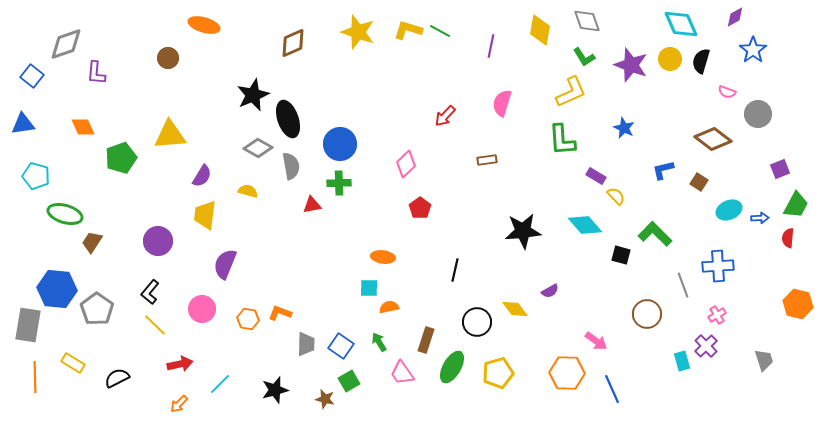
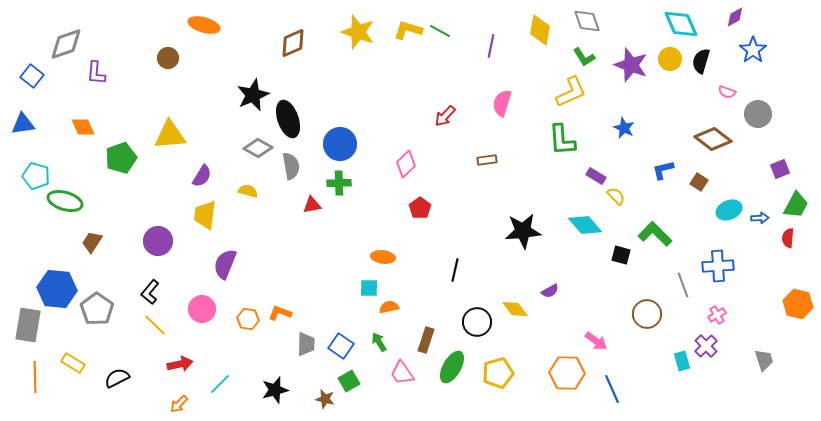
green ellipse at (65, 214): moved 13 px up
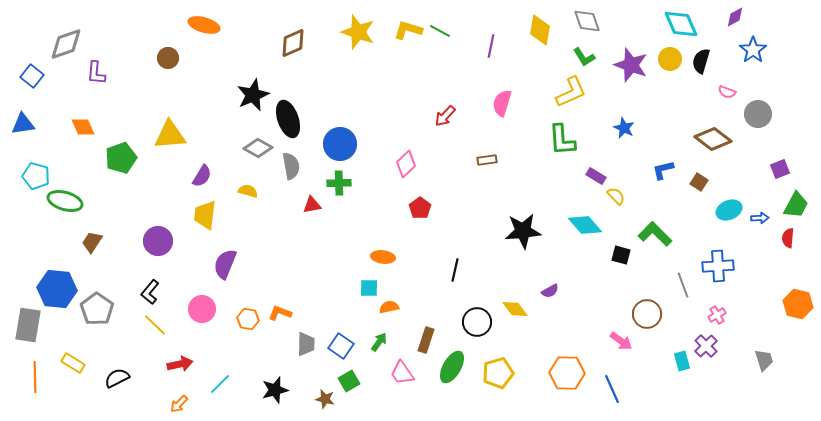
pink arrow at (596, 341): moved 25 px right
green arrow at (379, 342): rotated 66 degrees clockwise
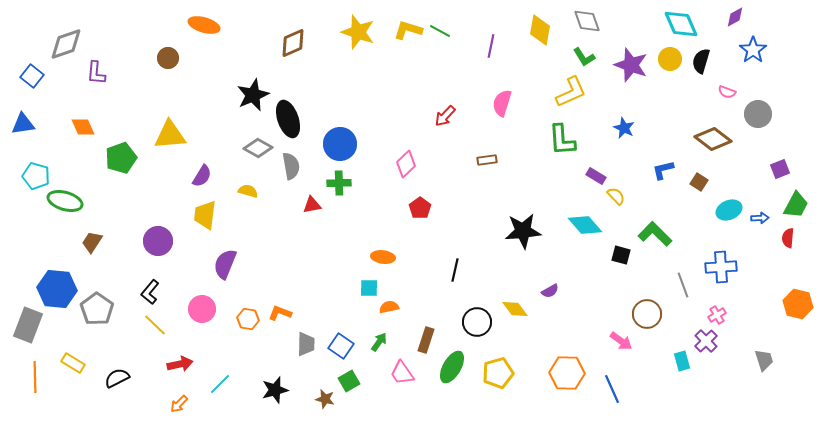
blue cross at (718, 266): moved 3 px right, 1 px down
gray rectangle at (28, 325): rotated 12 degrees clockwise
purple cross at (706, 346): moved 5 px up
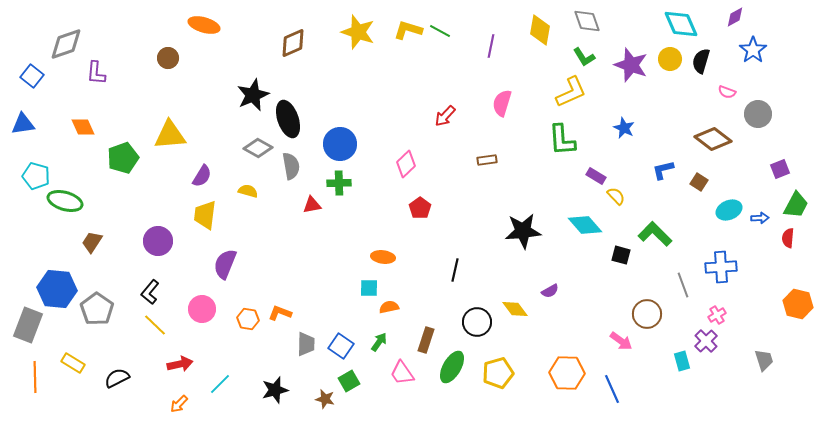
green pentagon at (121, 158): moved 2 px right
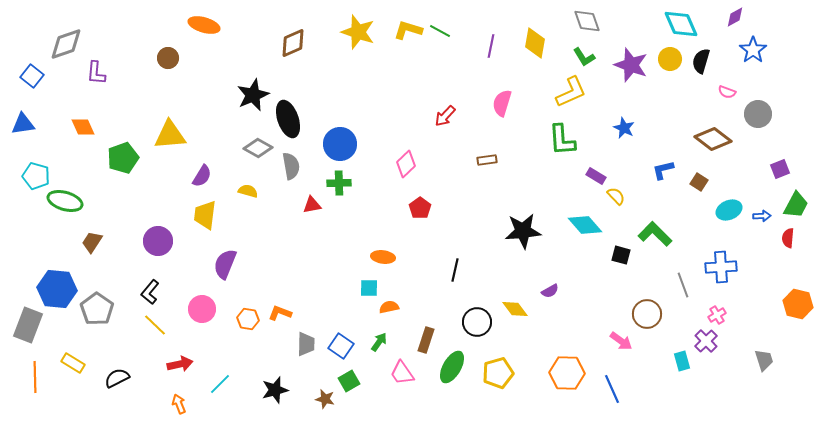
yellow diamond at (540, 30): moved 5 px left, 13 px down
blue arrow at (760, 218): moved 2 px right, 2 px up
orange arrow at (179, 404): rotated 114 degrees clockwise
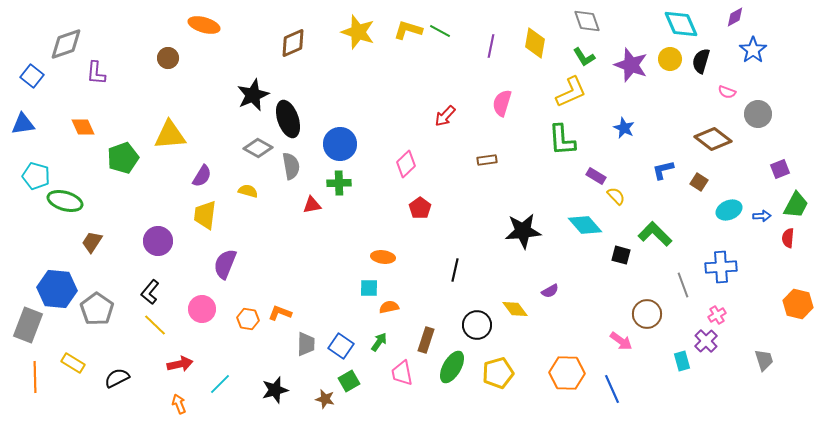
black circle at (477, 322): moved 3 px down
pink trapezoid at (402, 373): rotated 24 degrees clockwise
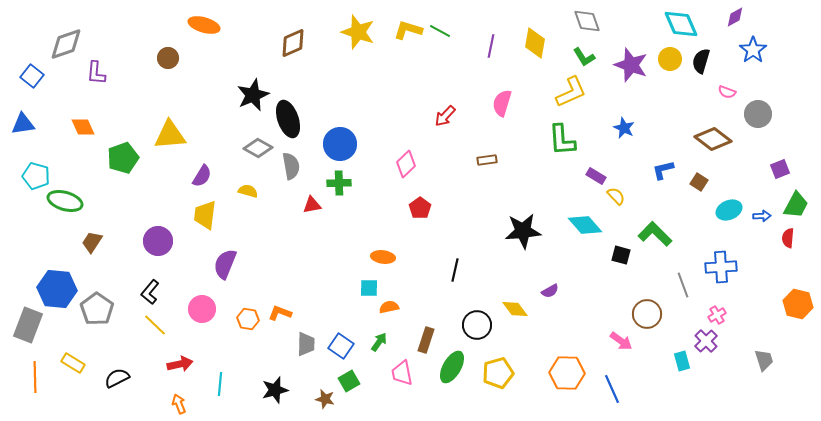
cyan line at (220, 384): rotated 40 degrees counterclockwise
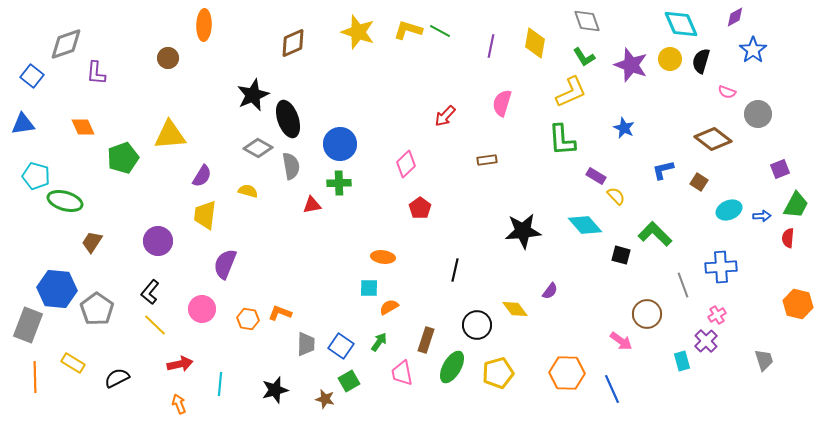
orange ellipse at (204, 25): rotated 76 degrees clockwise
purple semicircle at (550, 291): rotated 24 degrees counterclockwise
orange semicircle at (389, 307): rotated 18 degrees counterclockwise
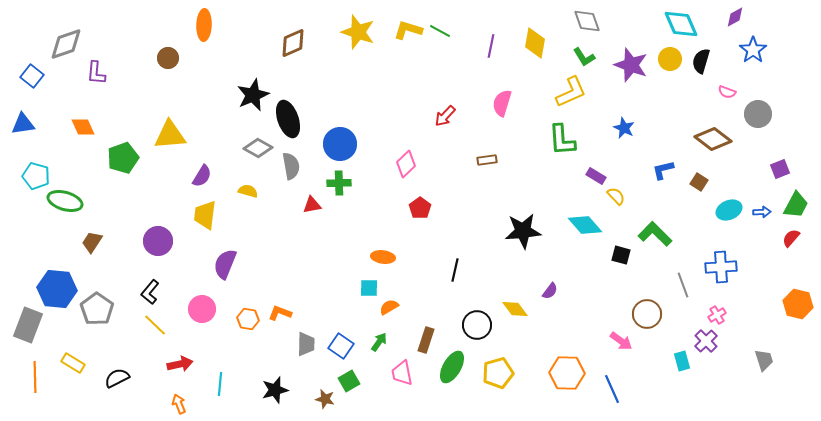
blue arrow at (762, 216): moved 4 px up
red semicircle at (788, 238): moved 3 px right; rotated 36 degrees clockwise
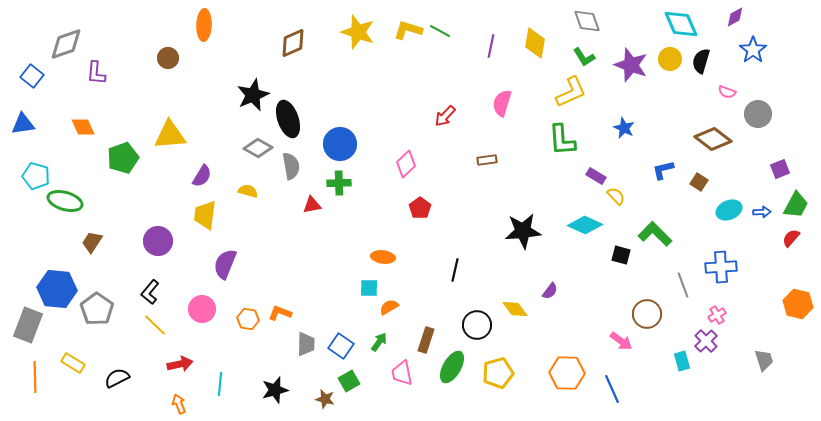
cyan diamond at (585, 225): rotated 24 degrees counterclockwise
